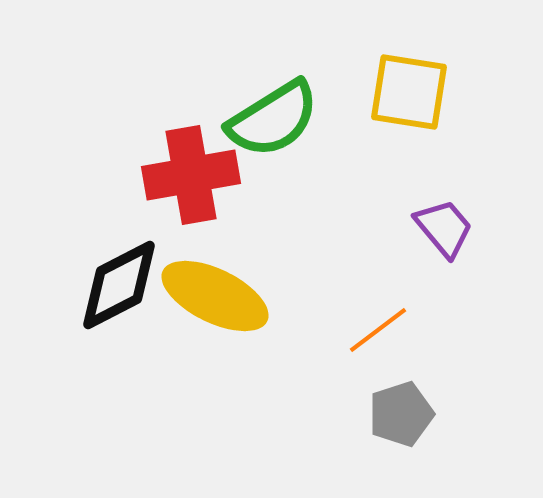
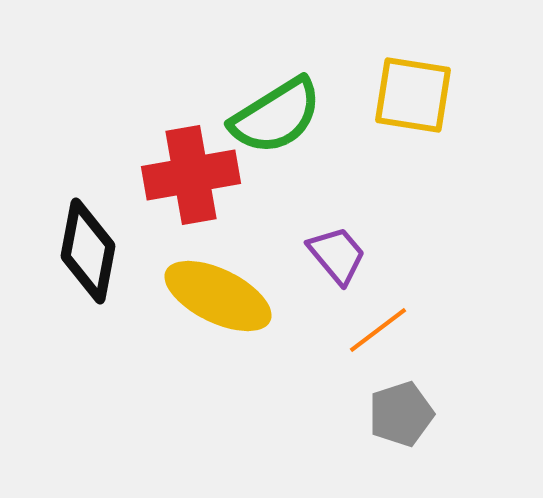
yellow square: moved 4 px right, 3 px down
green semicircle: moved 3 px right, 3 px up
purple trapezoid: moved 107 px left, 27 px down
black diamond: moved 31 px left, 34 px up; rotated 52 degrees counterclockwise
yellow ellipse: moved 3 px right
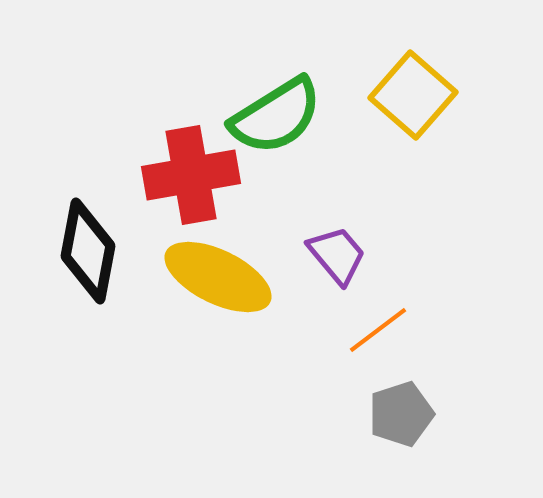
yellow square: rotated 32 degrees clockwise
yellow ellipse: moved 19 px up
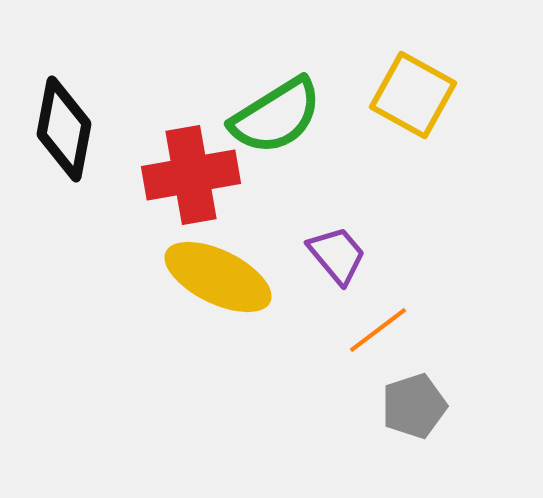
yellow square: rotated 12 degrees counterclockwise
black diamond: moved 24 px left, 122 px up
gray pentagon: moved 13 px right, 8 px up
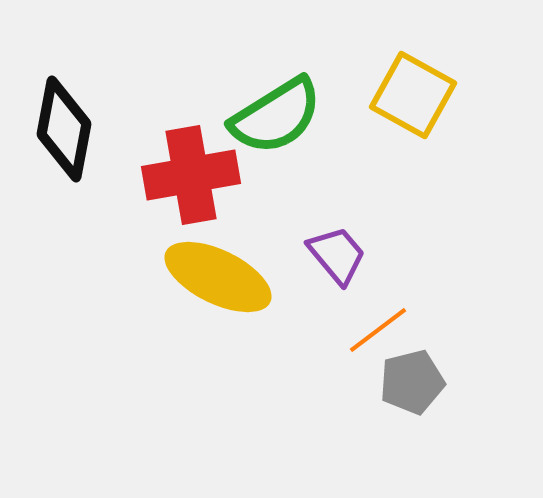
gray pentagon: moved 2 px left, 24 px up; rotated 4 degrees clockwise
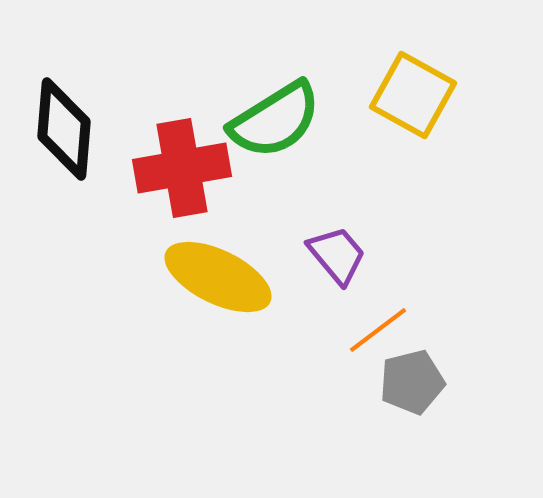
green semicircle: moved 1 px left, 4 px down
black diamond: rotated 6 degrees counterclockwise
red cross: moved 9 px left, 7 px up
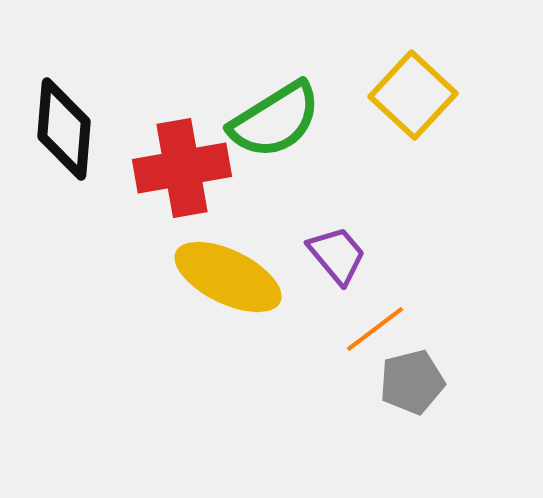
yellow square: rotated 14 degrees clockwise
yellow ellipse: moved 10 px right
orange line: moved 3 px left, 1 px up
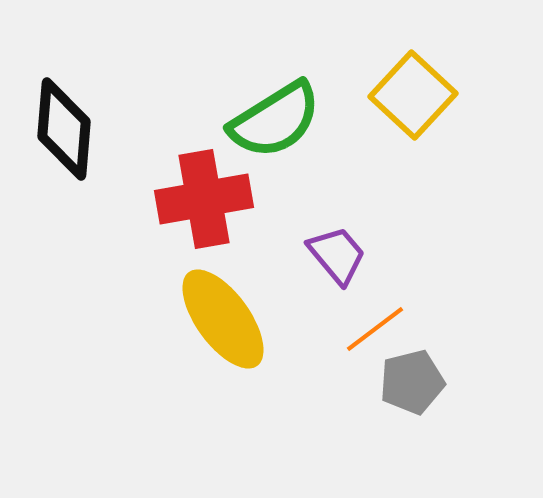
red cross: moved 22 px right, 31 px down
yellow ellipse: moved 5 px left, 42 px down; rotated 28 degrees clockwise
